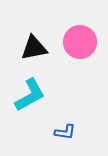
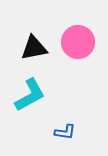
pink circle: moved 2 px left
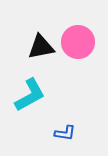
black triangle: moved 7 px right, 1 px up
blue L-shape: moved 1 px down
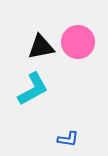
cyan L-shape: moved 3 px right, 6 px up
blue L-shape: moved 3 px right, 6 px down
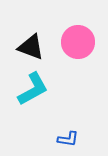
black triangle: moved 10 px left; rotated 32 degrees clockwise
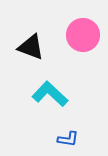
pink circle: moved 5 px right, 7 px up
cyan L-shape: moved 17 px right, 5 px down; rotated 108 degrees counterclockwise
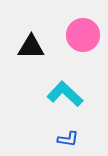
black triangle: rotated 20 degrees counterclockwise
cyan L-shape: moved 15 px right
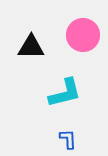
cyan L-shape: moved 1 px up; rotated 123 degrees clockwise
blue L-shape: rotated 100 degrees counterclockwise
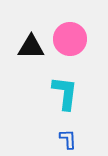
pink circle: moved 13 px left, 4 px down
cyan L-shape: rotated 69 degrees counterclockwise
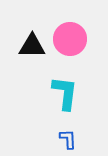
black triangle: moved 1 px right, 1 px up
